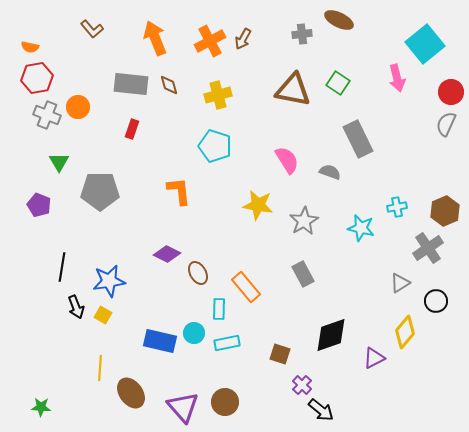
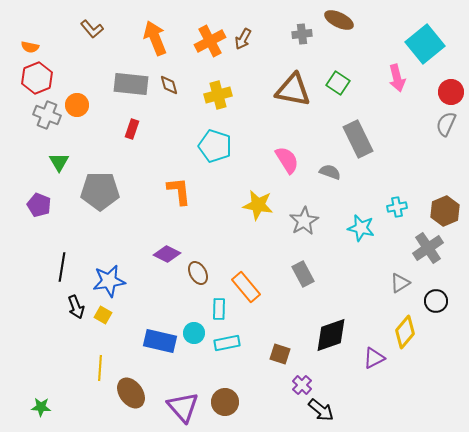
red hexagon at (37, 78): rotated 12 degrees counterclockwise
orange circle at (78, 107): moved 1 px left, 2 px up
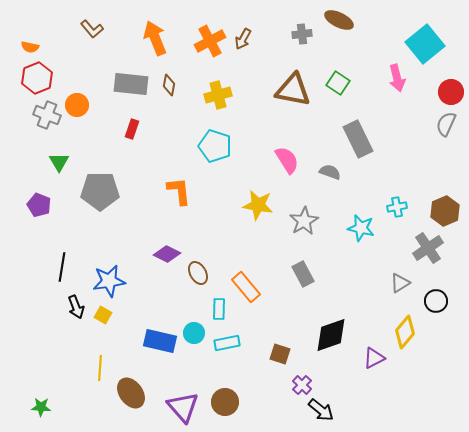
brown diamond at (169, 85): rotated 25 degrees clockwise
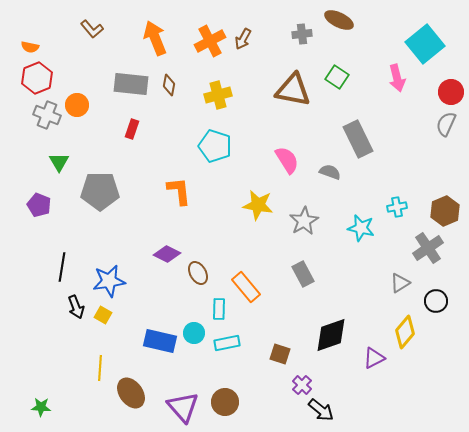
green square at (338, 83): moved 1 px left, 6 px up
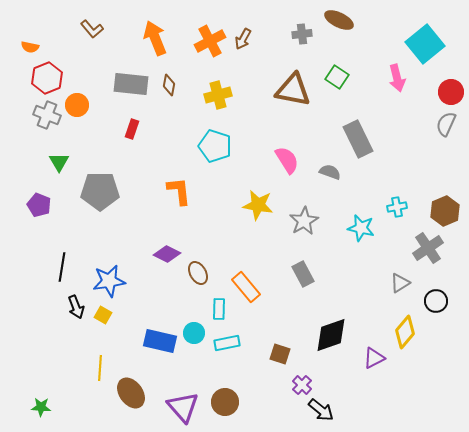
red hexagon at (37, 78): moved 10 px right
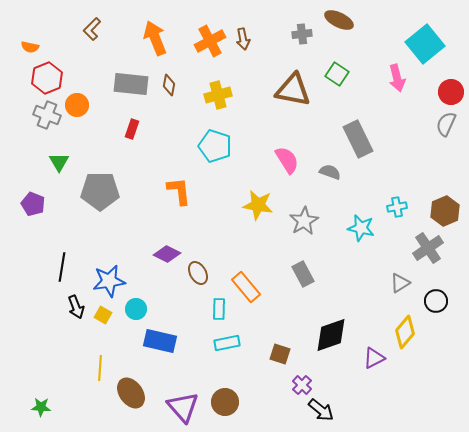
brown L-shape at (92, 29): rotated 85 degrees clockwise
brown arrow at (243, 39): rotated 40 degrees counterclockwise
green square at (337, 77): moved 3 px up
purple pentagon at (39, 205): moved 6 px left, 1 px up
cyan circle at (194, 333): moved 58 px left, 24 px up
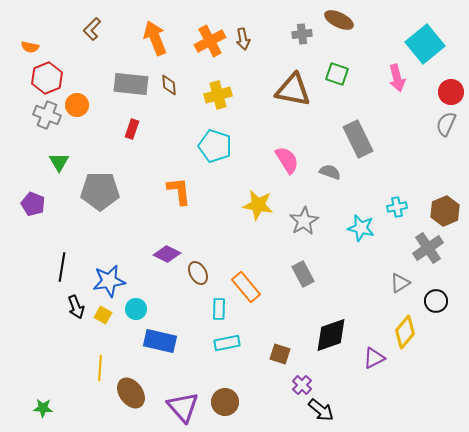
green square at (337, 74): rotated 15 degrees counterclockwise
brown diamond at (169, 85): rotated 15 degrees counterclockwise
green star at (41, 407): moved 2 px right, 1 px down
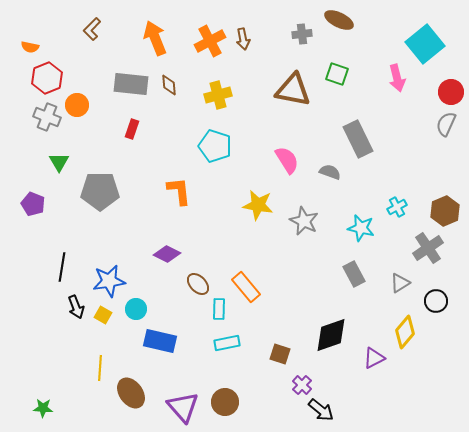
gray cross at (47, 115): moved 2 px down
cyan cross at (397, 207): rotated 18 degrees counterclockwise
gray star at (304, 221): rotated 16 degrees counterclockwise
brown ellipse at (198, 273): moved 11 px down; rotated 15 degrees counterclockwise
gray rectangle at (303, 274): moved 51 px right
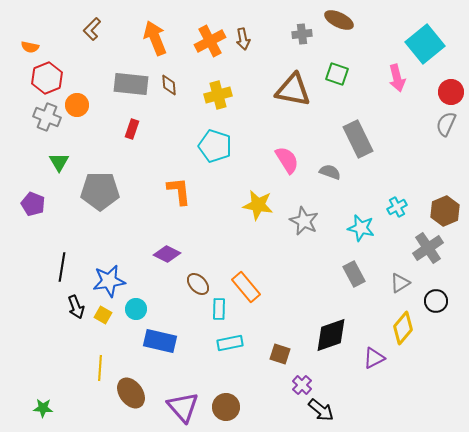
yellow diamond at (405, 332): moved 2 px left, 4 px up
cyan rectangle at (227, 343): moved 3 px right
brown circle at (225, 402): moved 1 px right, 5 px down
